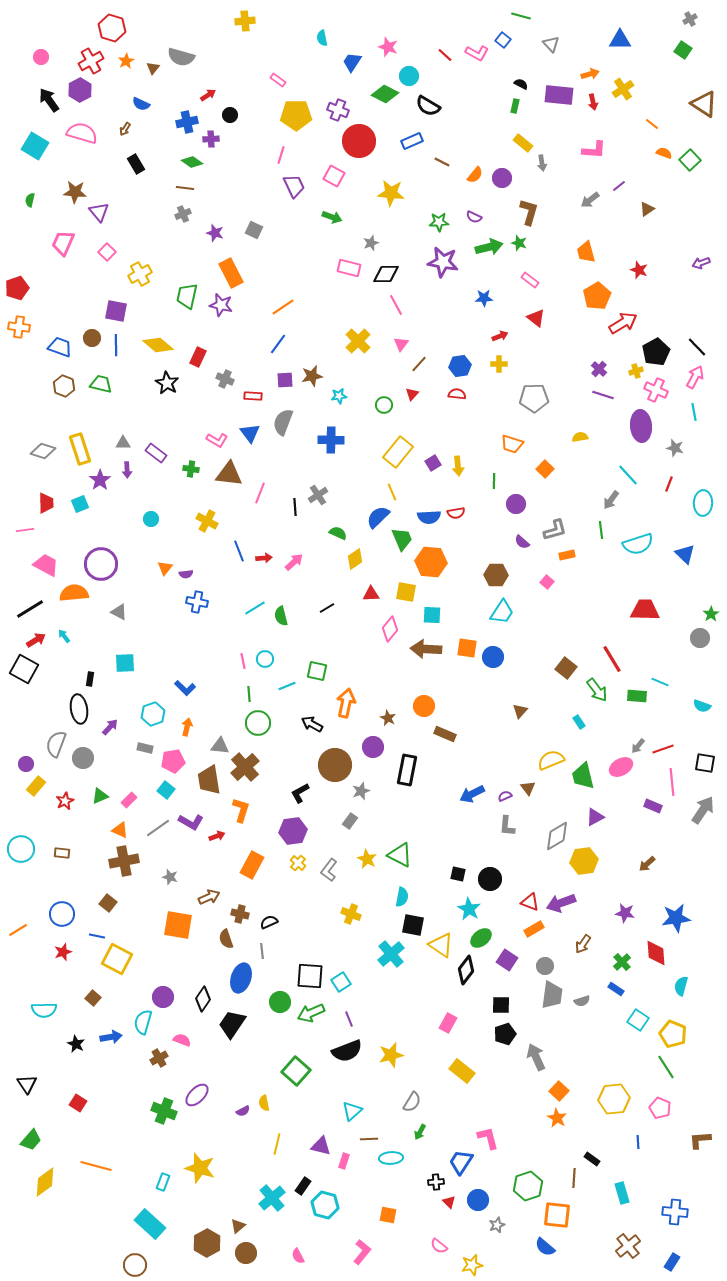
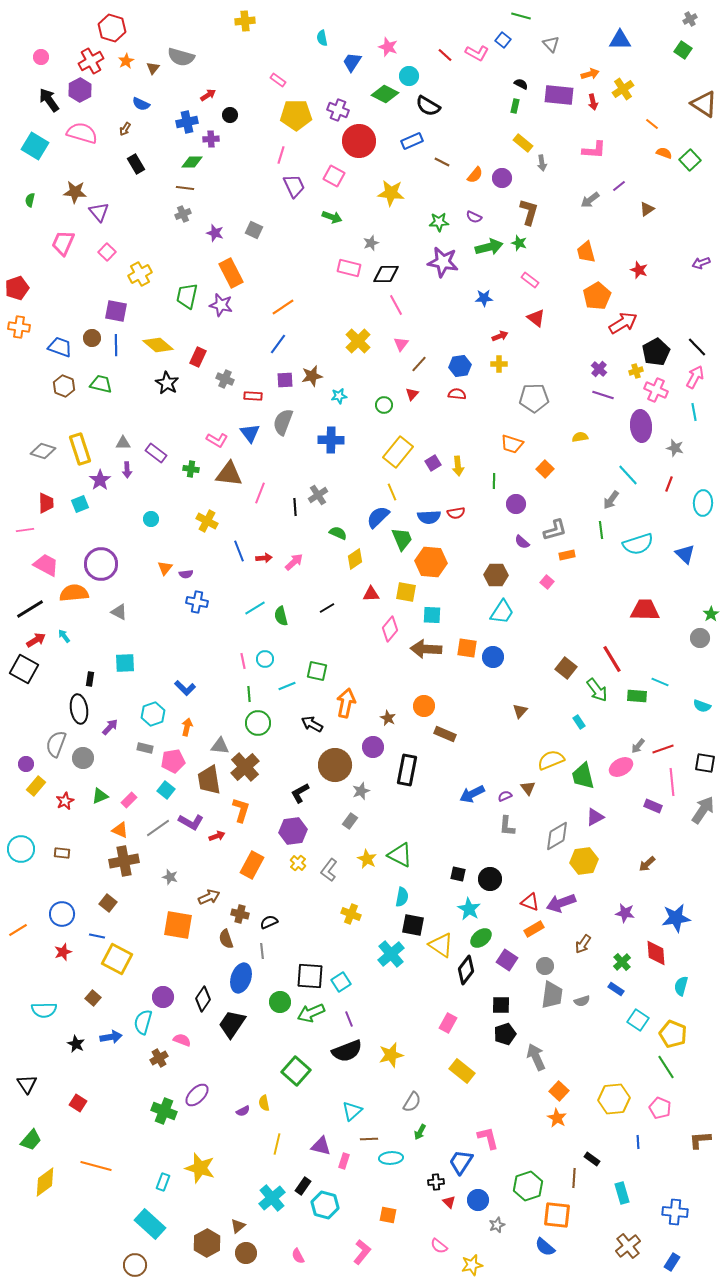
green diamond at (192, 162): rotated 35 degrees counterclockwise
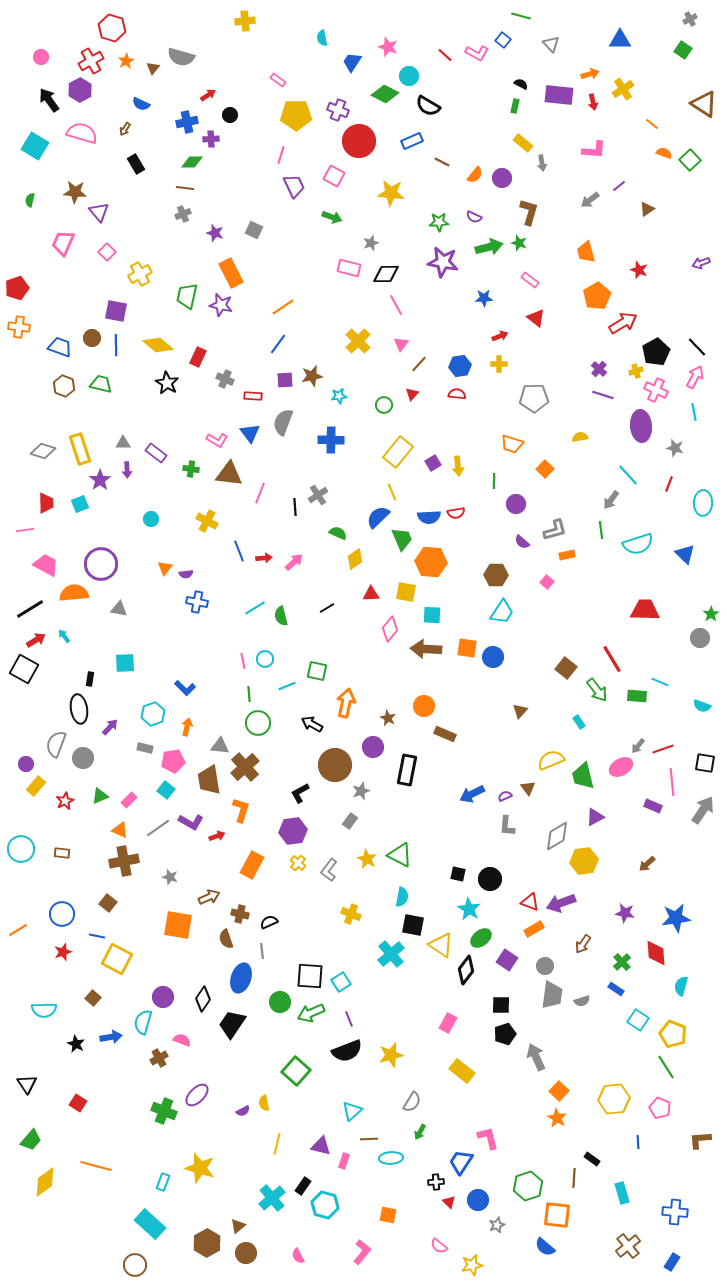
gray triangle at (119, 612): moved 3 px up; rotated 18 degrees counterclockwise
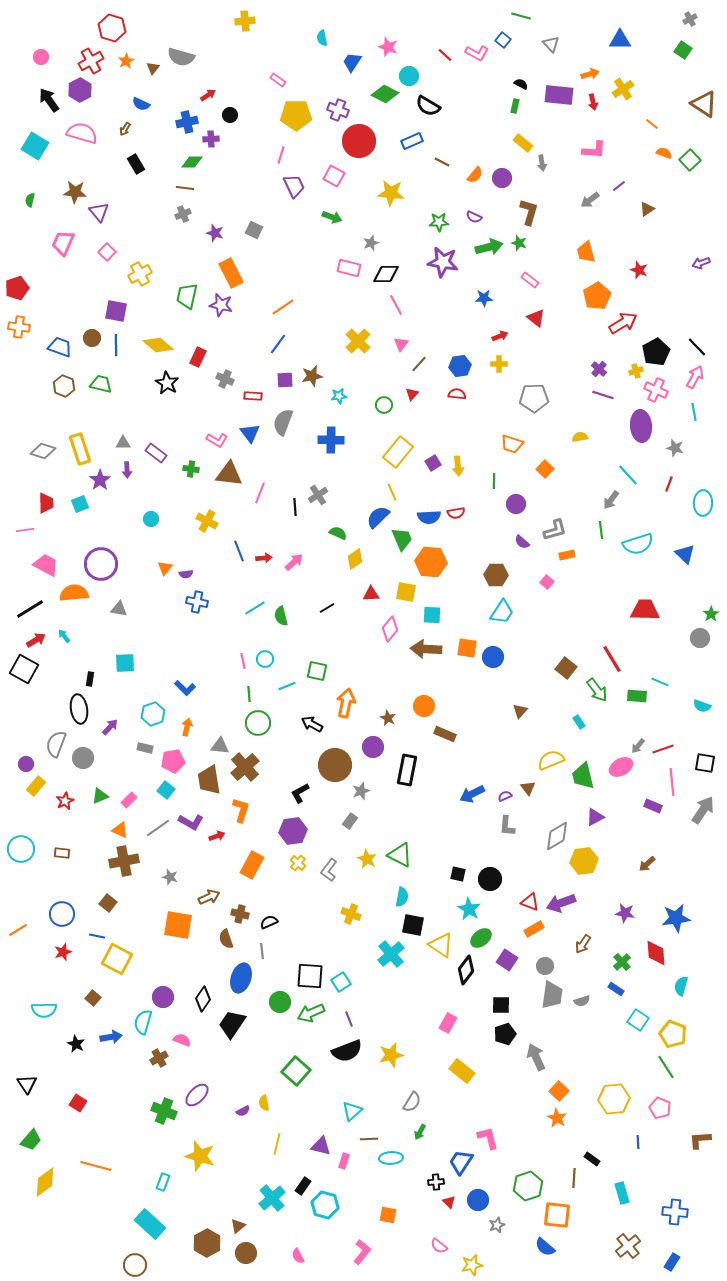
yellow star at (200, 1168): moved 12 px up
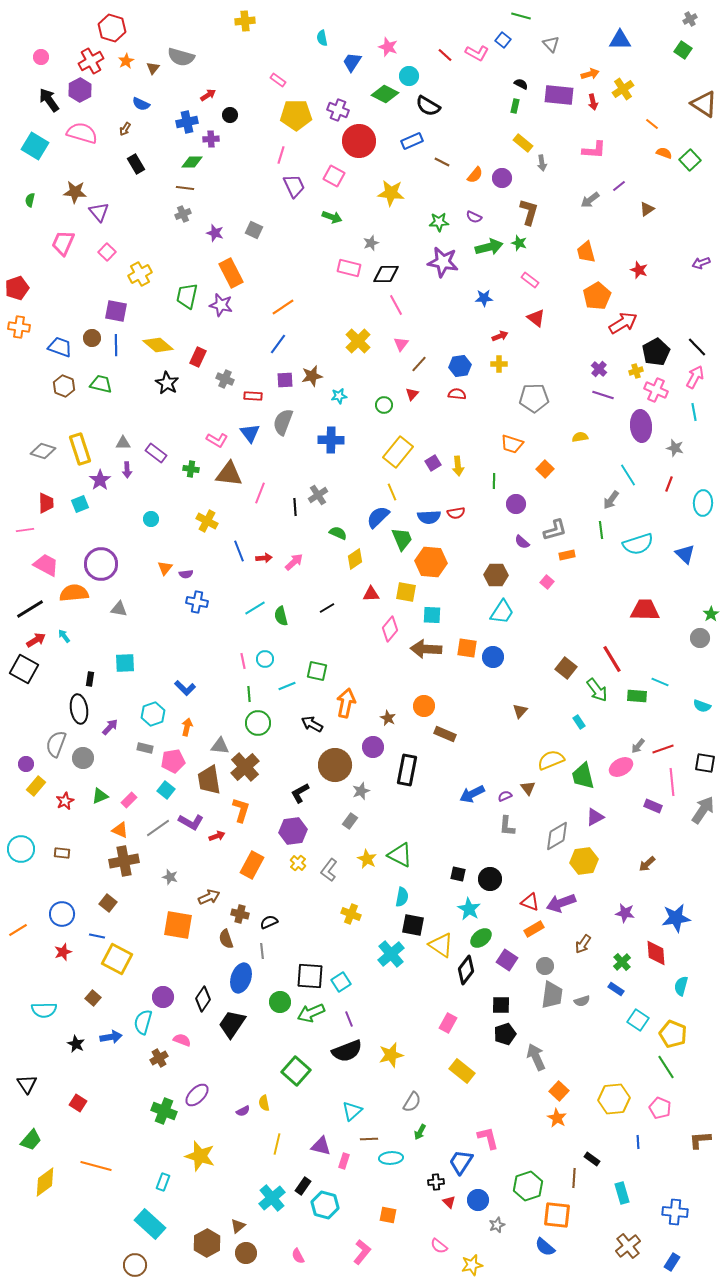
cyan line at (628, 475): rotated 10 degrees clockwise
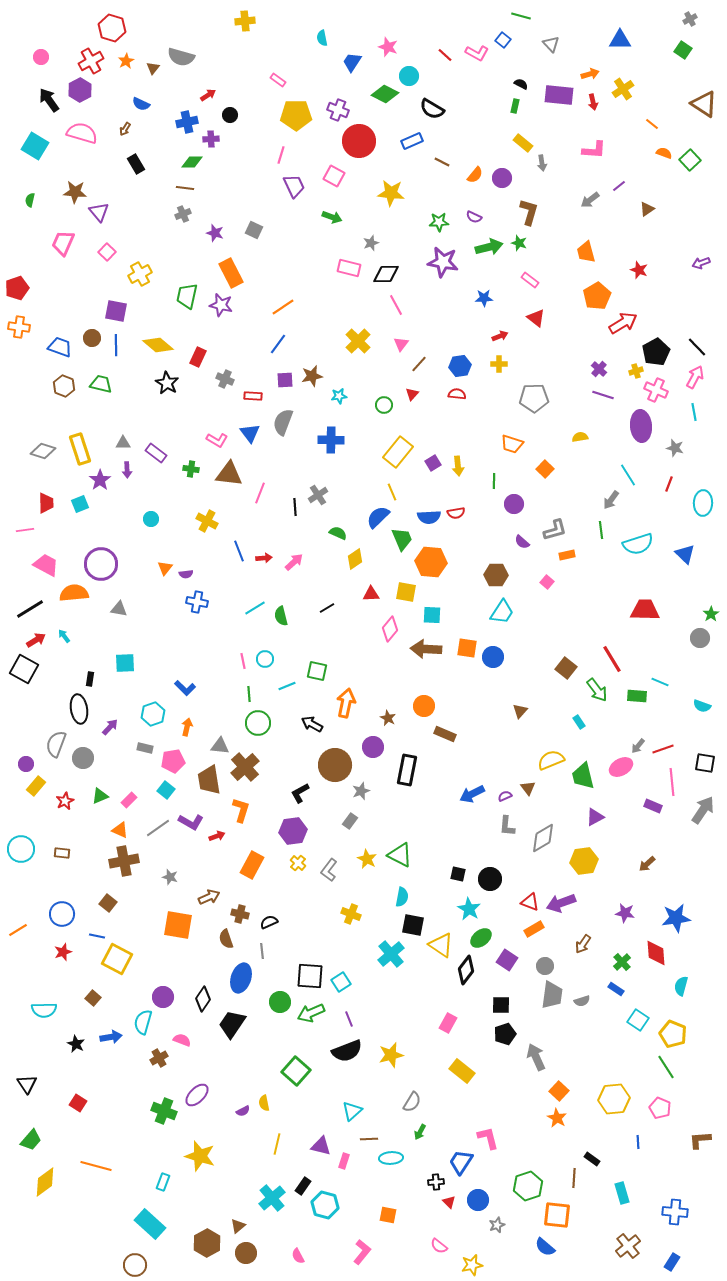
black semicircle at (428, 106): moved 4 px right, 3 px down
purple circle at (516, 504): moved 2 px left
gray diamond at (557, 836): moved 14 px left, 2 px down
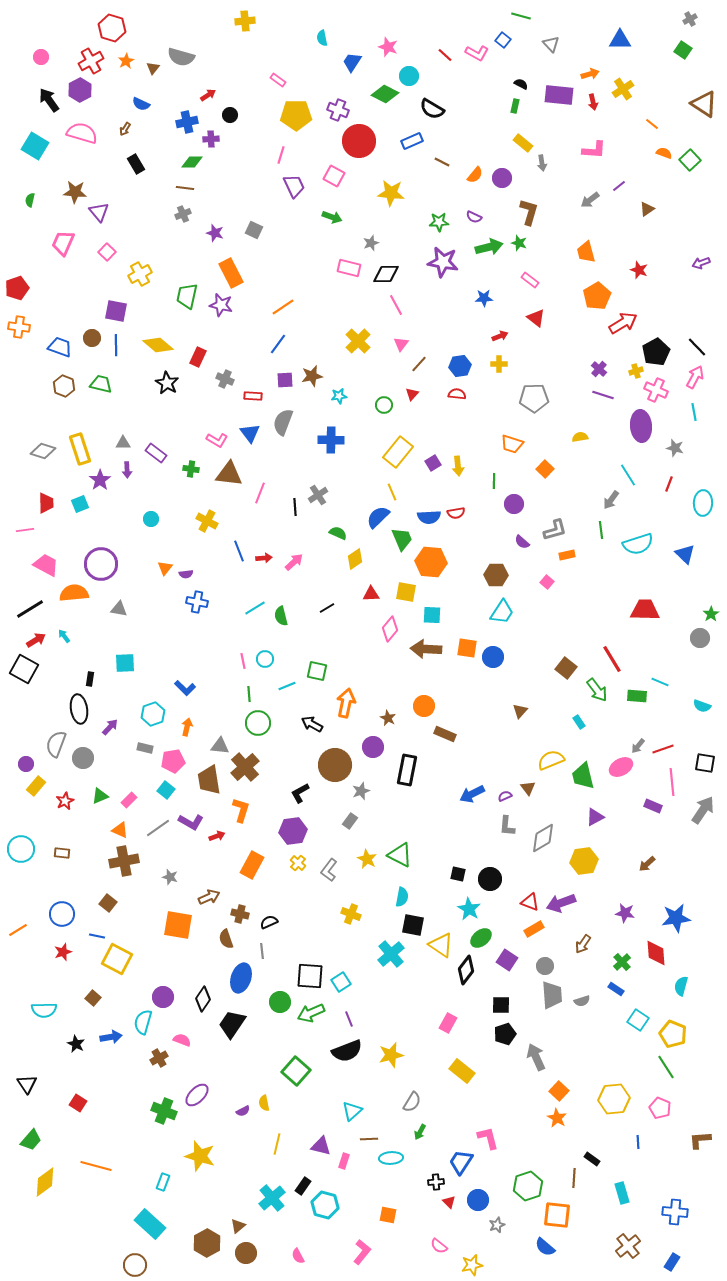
gray trapezoid at (552, 995): rotated 12 degrees counterclockwise
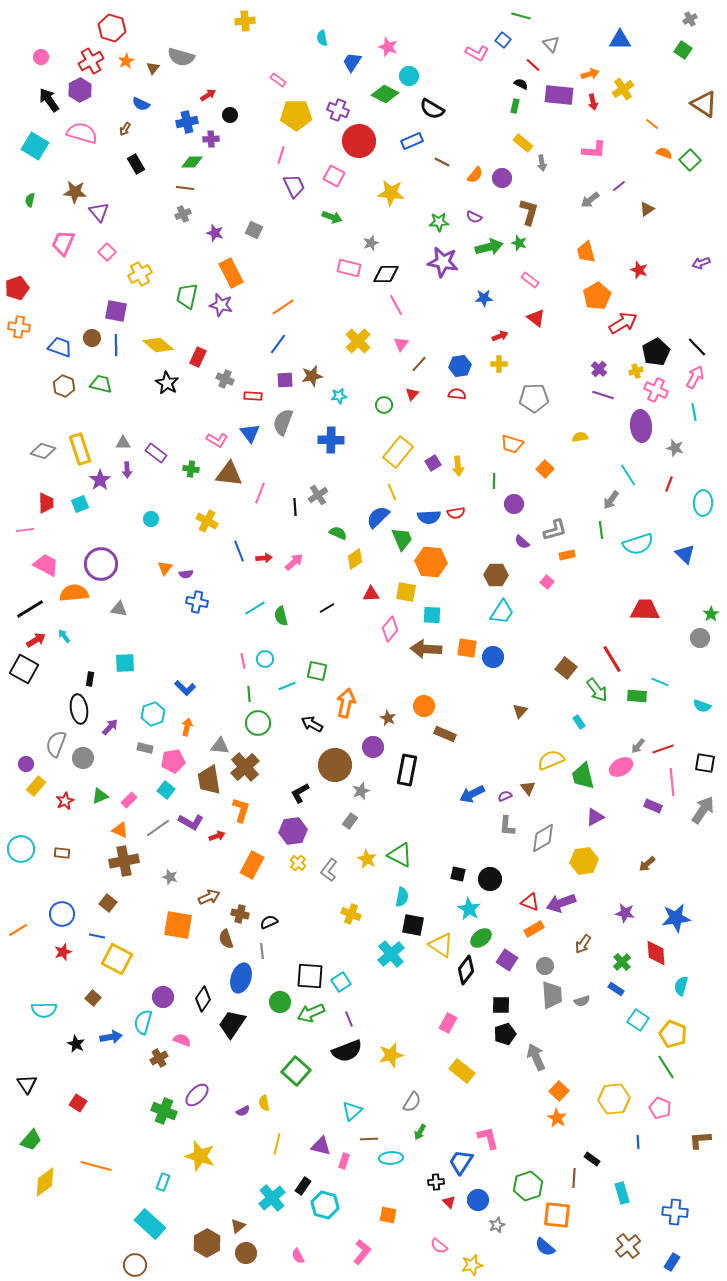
red line at (445, 55): moved 88 px right, 10 px down
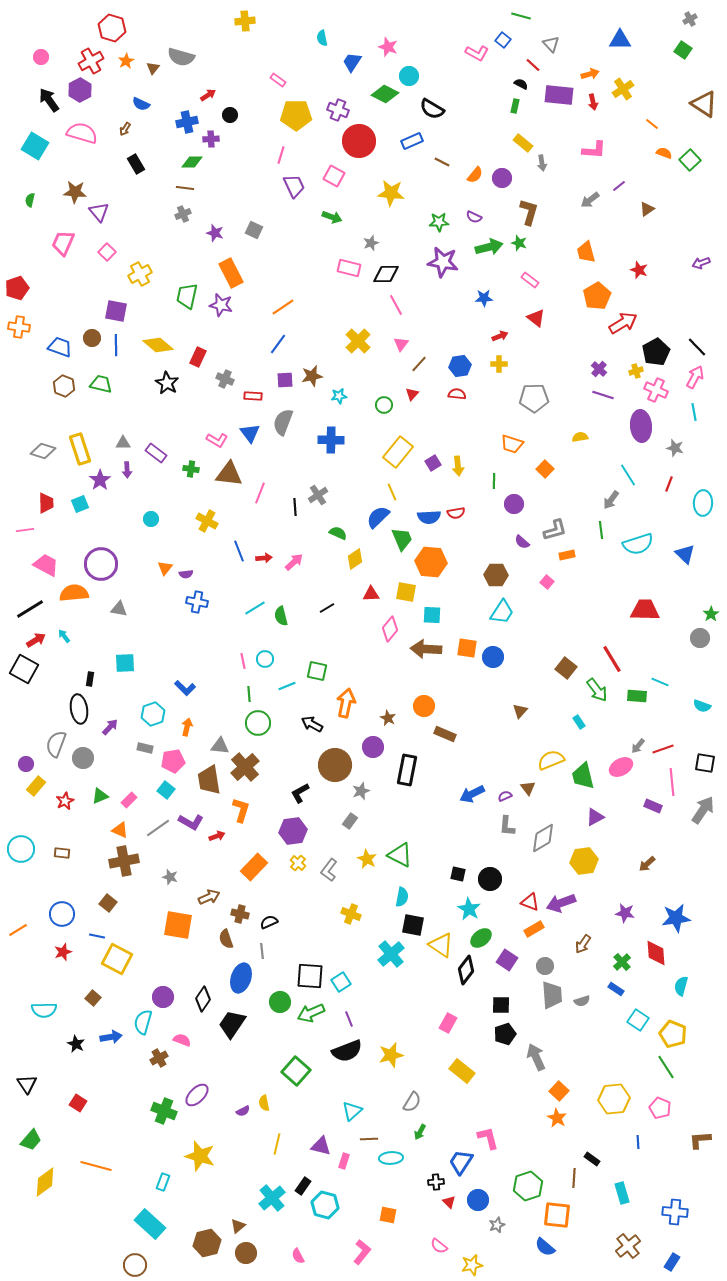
orange rectangle at (252, 865): moved 2 px right, 2 px down; rotated 16 degrees clockwise
brown hexagon at (207, 1243): rotated 16 degrees clockwise
